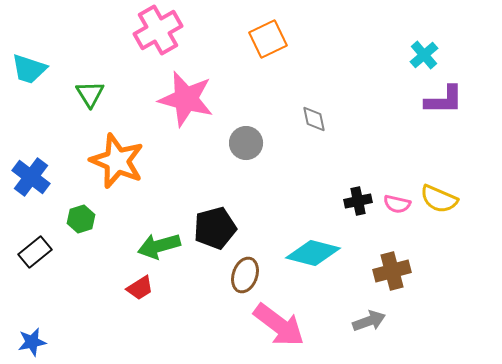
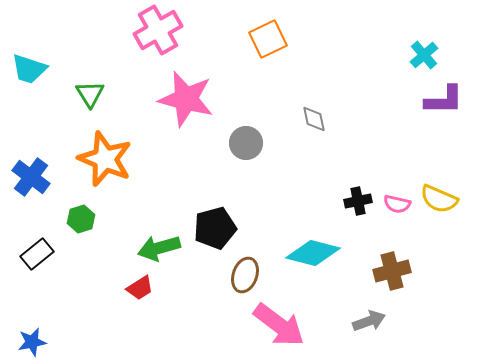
orange star: moved 12 px left, 2 px up
green arrow: moved 2 px down
black rectangle: moved 2 px right, 2 px down
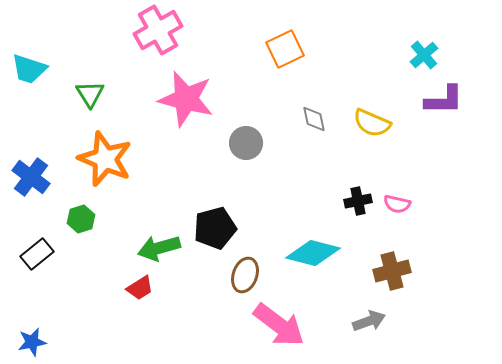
orange square: moved 17 px right, 10 px down
yellow semicircle: moved 67 px left, 76 px up
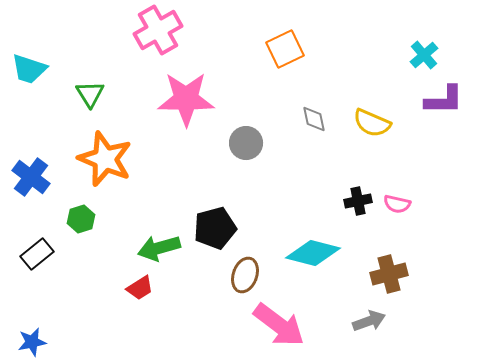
pink star: rotated 14 degrees counterclockwise
brown cross: moved 3 px left, 3 px down
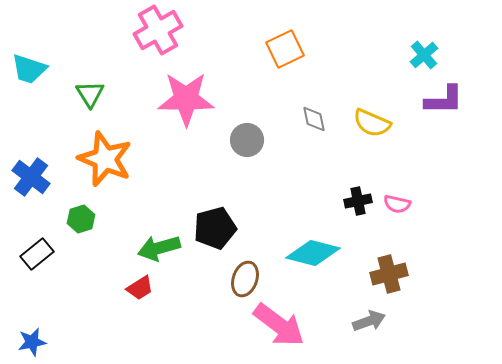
gray circle: moved 1 px right, 3 px up
brown ellipse: moved 4 px down
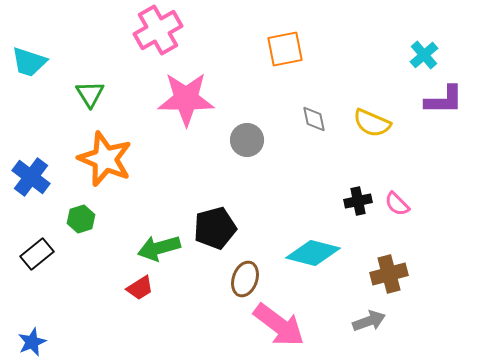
orange square: rotated 15 degrees clockwise
cyan trapezoid: moved 7 px up
pink semicircle: rotated 32 degrees clockwise
blue star: rotated 12 degrees counterclockwise
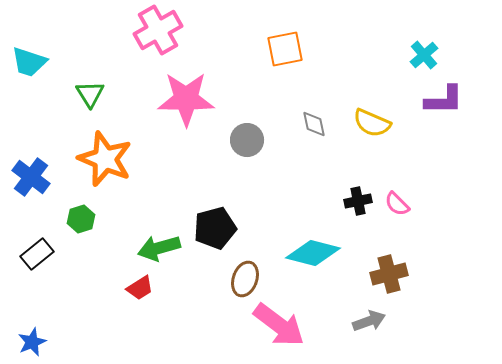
gray diamond: moved 5 px down
